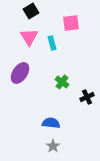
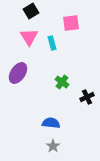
purple ellipse: moved 2 px left
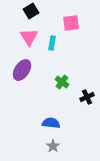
cyan rectangle: rotated 24 degrees clockwise
purple ellipse: moved 4 px right, 3 px up
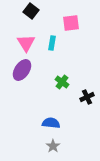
black square: rotated 21 degrees counterclockwise
pink triangle: moved 3 px left, 6 px down
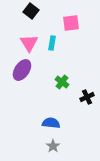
pink triangle: moved 3 px right
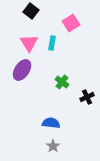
pink square: rotated 24 degrees counterclockwise
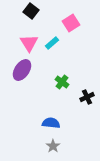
cyan rectangle: rotated 40 degrees clockwise
